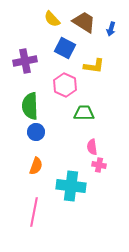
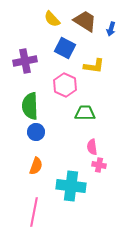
brown trapezoid: moved 1 px right, 1 px up
green trapezoid: moved 1 px right
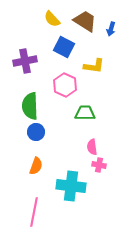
blue square: moved 1 px left, 1 px up
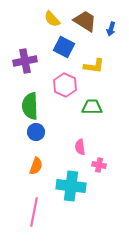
green trapezoid: moved 7 px right, 6 px up
pink semicircle: moved 12 px left
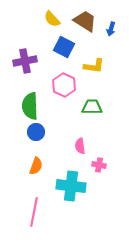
pink hexagon: moved 1 px left
pink semicircle: moved 1 px up
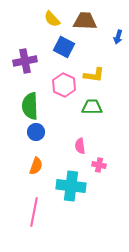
brown trapezoid: rotated 30 degrees counterclockwise
blue arrow: moved 7 px right, 8 px down
yellow L-shape: moved 9 px down
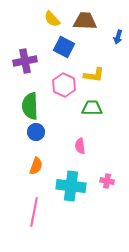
green trapezoid: moved 1 px down
pink cross: moved 8 px right, 16 px down
